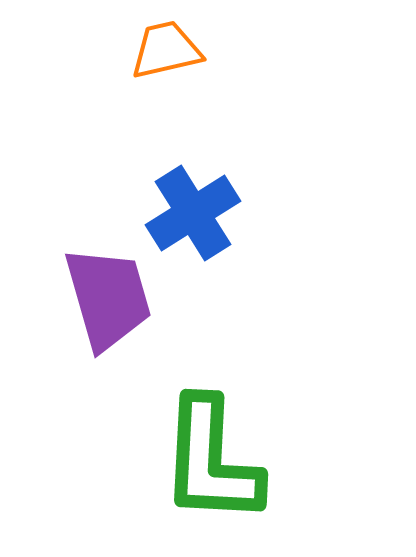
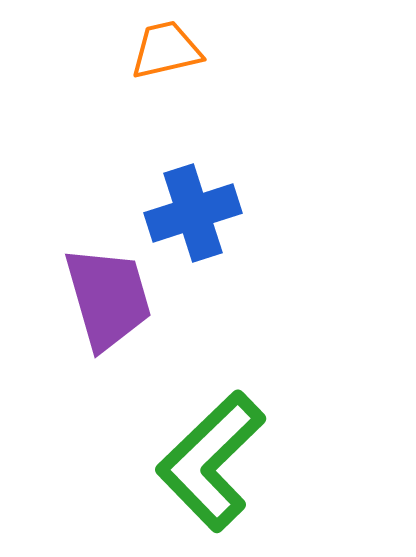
blue cross: rotated 14 degrees clockwise
green L-shape: rotated 43 degrees clockwise
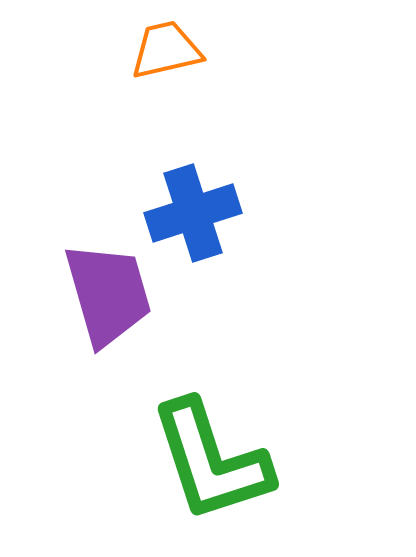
purple trapezoid: moved 4 px up
green L-shape: rotated 64 degrees counterclockwise
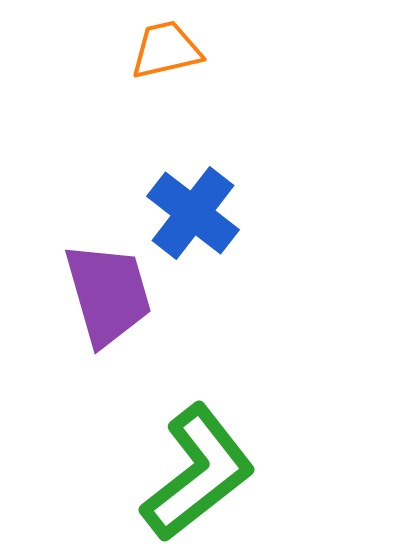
blue cross: rotated 34 degrees counterclockwise
green L-shape: moved 13 px left, 12 px down; rotated 110 degrees counterclockwise
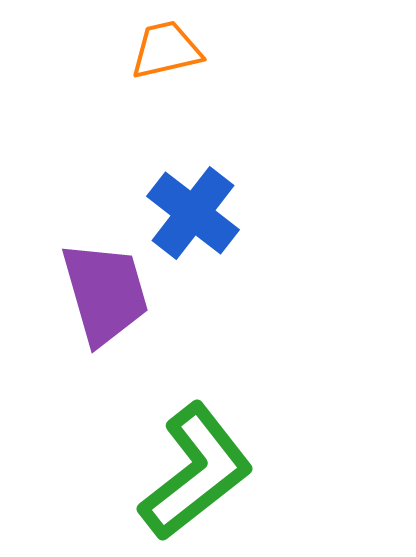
purple trapezoid: moved 3 px left, 1 px up
green L-shape: moved 2 px left, 1 px up
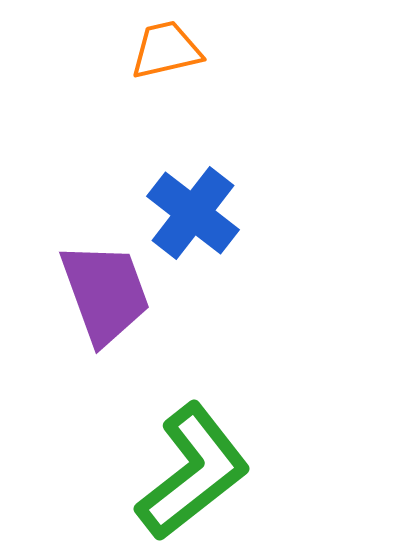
purple trapezoid: rotated 4 degrees counterclockwise
green L-shape: moved 3 px left
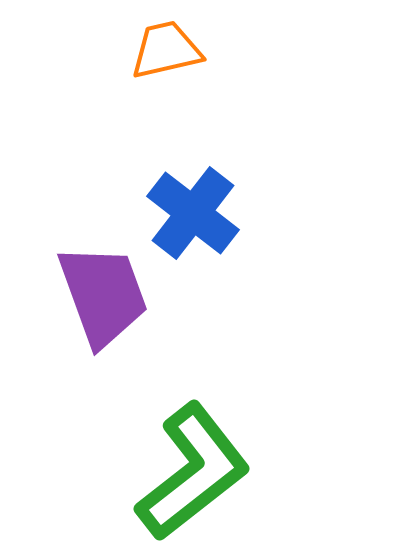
purple trapezoid: moved 2 px left, 2 px down
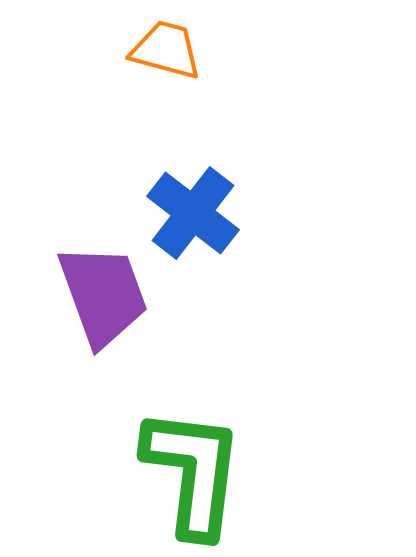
orange trapezoid: rotated 28 degrees clockwise
green L-shape: rotated 45 degrees counterclockwise
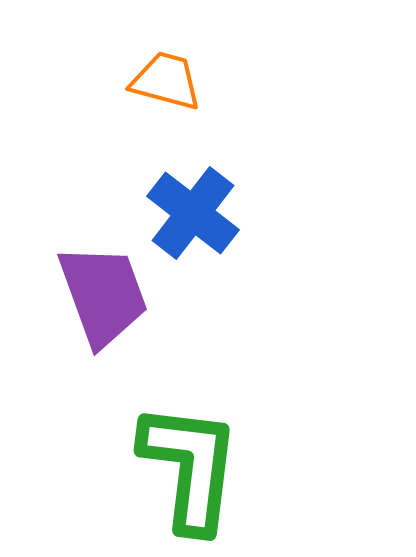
orange trapezoid: moved 31 px down
green L-shape: moved 3 px left, 5 px up
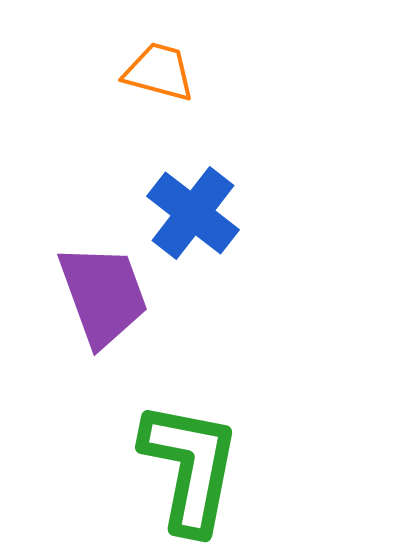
orange trapezoid: moved 7 px left, 9 px up
green L-shape: rotated 4 degrees clockwise
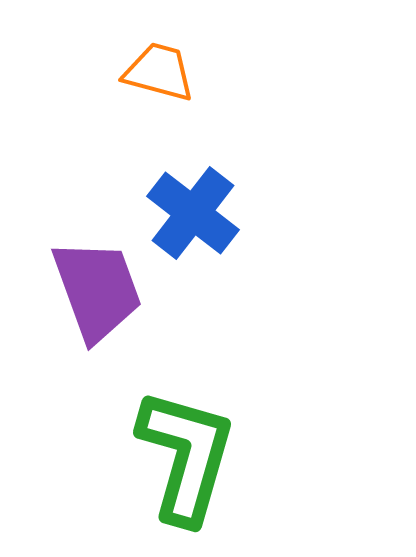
purple trapezoid: moved 6 px left, 5 px up
green L-shape: moved 4 px left, 11 px up; rotated 5 degrees clockwise
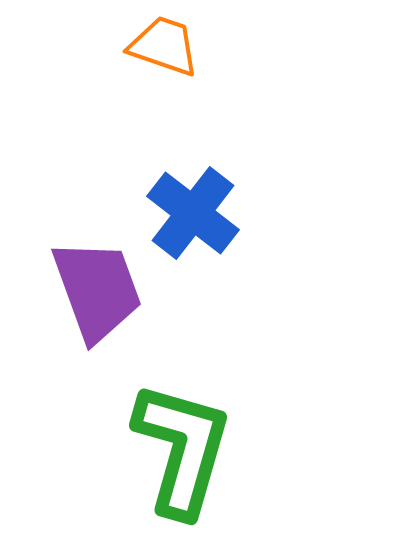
orange trapezoid: moved 5 px right, 26 px up; rotated 4 degrees clockwise
green L-shape: moved 4 px left, 7 px up
